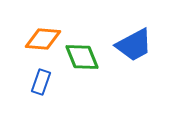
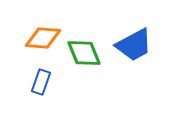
orange diamond: moved 1 px up
green diamond: moved 2 px right, 4 px up
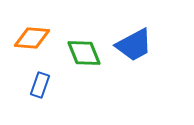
orange diamond: moved 11 px left
blue rectangle: moved 1 px left, 3 px down
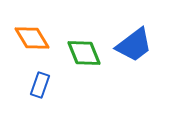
orange diamond: rotated 54 degrees clockwise
blue trapezoid: rotated 9 degrees counterclockwise
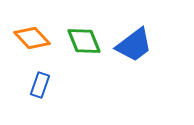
orange diamond: rotated 12 degrees counterclockwise
green diamond: moved 12 px up
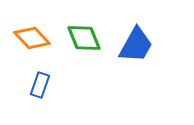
green diamond: moved 3 px up
blue trapezoid: moved 2 px right; rotated 24 degrees counterclockwise
